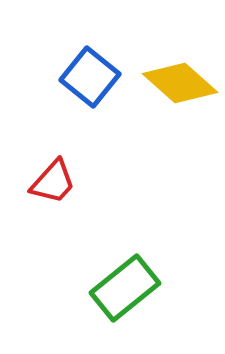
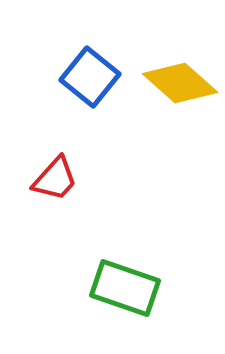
red trapezoid: moved 2 px right, 3 px up
green rectangle: rotated 58 degrees clockwise
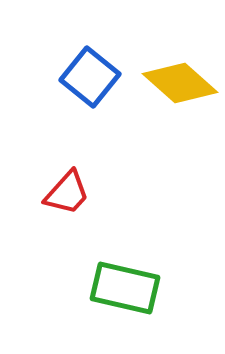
red trapezoid: moved 12 px right, 14 px down
green rectangle: rotated 6 degrees counterclockwise
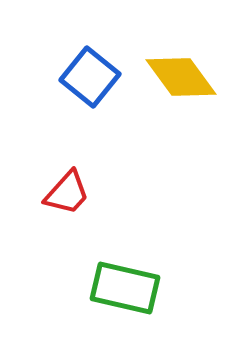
yellow diamond: moved 1 px right, 6 px up; rotated 12 degrees clockwise
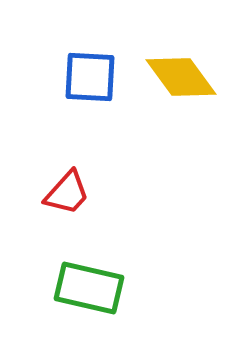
blue square: rotated 36 degrees counterclockwise
green rectangle: moved 36 px left
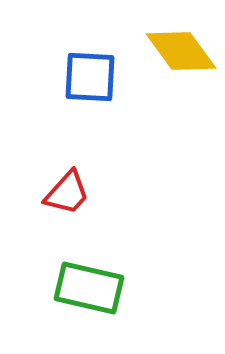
yellow diamond: moved 26 px up
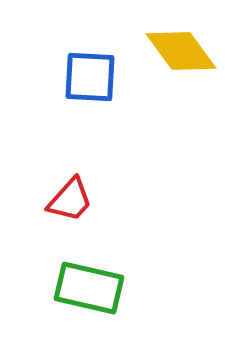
red trapezoid: moved 3 px right, 7 px down
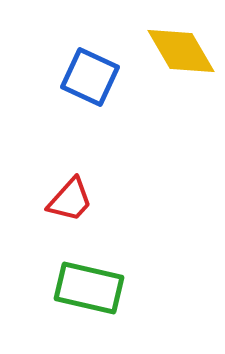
yellow diamond: rotated 6 degrees clockwise
blue square: rotated 22 degrees clockwise
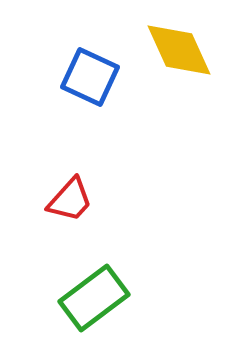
yellow diamond: moved 2 px left, 1 px up; rotated 6 degrees clockwise
green rectangle: moved 5 px right, 10 px down; rotated 50 degrees counterclockwise
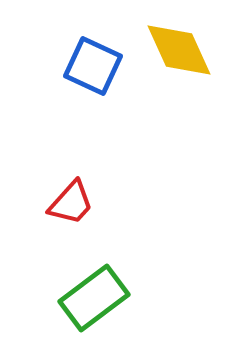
blue square: moved 3 px right, 11 px up
red trapezoid: moved 1 px right, 3 px down
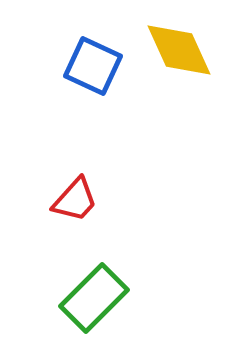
red trapezoid: moved 4 px right, 3 px up
green rectangle: rotated 8 degrees counterclockwise
